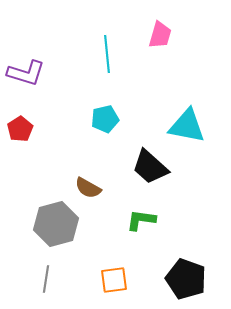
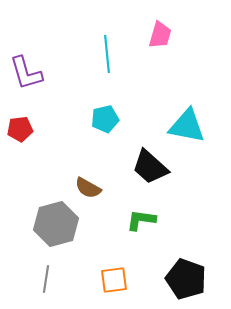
purple L-shape: rotated 57 degrees clockwise
red pentagon: rotated 25 degrees clockwise
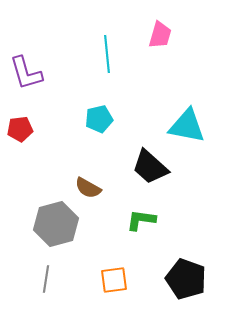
cyan pentagon: moved 6 px left
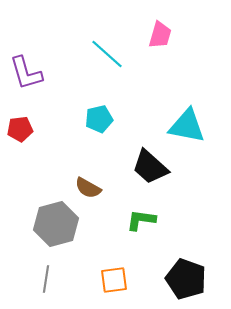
cyan line: rotated 42 degrees counterclockwise
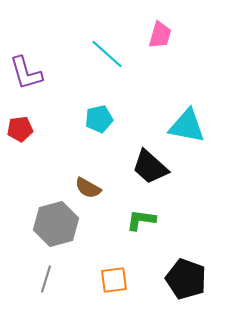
gray line: rotated 8 degrees clockwise
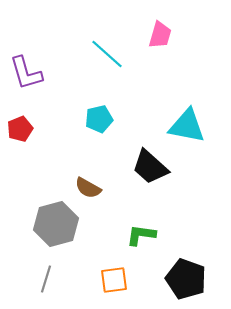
red pentagon: rotated 15 degrees counterclockwise
green L-shape: moved 15 px down
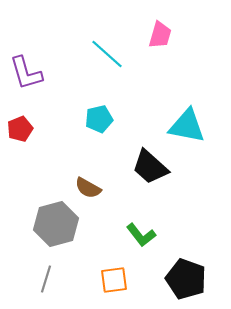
green L-shape: rotated 136 degrees counterclockwise
